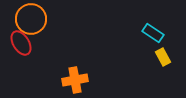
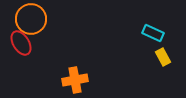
cyan rectangle: rotated 10 degrees counterclockwise
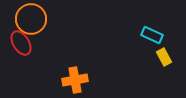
cyan rectangle: moved 1 px left, 2 px down
yellow rectangle: moved 1 px right
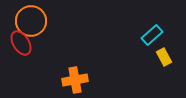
orange circle: moved 2 px down
cyan rectangle: rotated 65 degrees counterclockwise
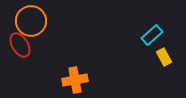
red ellipse: moved 1 px left, 2 px down
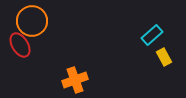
orange circle: moved 1 px right
orange cross: rotated 10 degrees counterclockwise
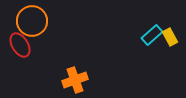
yellow rectangle: moved 6 px right, 20 px up
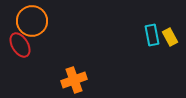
cyan rectangle: rotated 60 degrees counterclockwise
orange cross: moved 1 px left
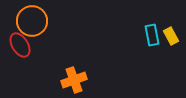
yellow rectangle: moved 1 px right, 1 px up
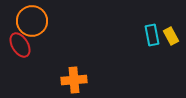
orange cross: rotated 15 degrees clockwise
